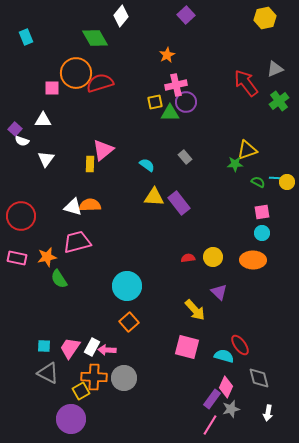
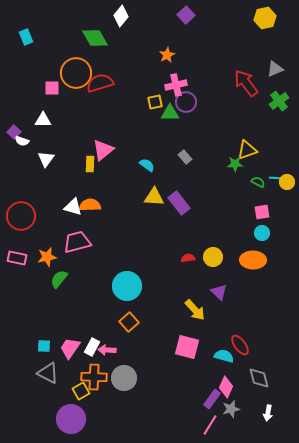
purple square at (15, 129): moved 1 px left, 3 px down
green semicircle at (59, 279): rotated 72 degrees clockwise
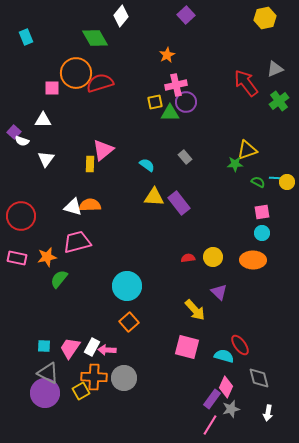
purple circle at (71, 419): moved 26 px left, 26 px up
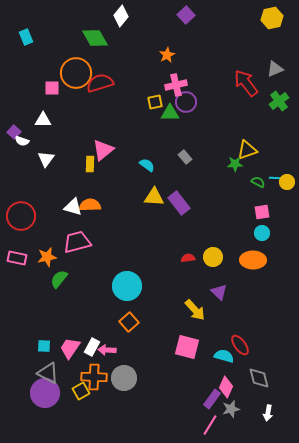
yellow hexagon at (265, 18): moved 7 px right
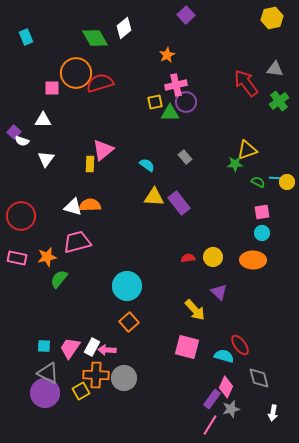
white diamond at (121, 16): moved 3 px right, 12 px down; rotated 10 degrees clockwise
gray triangle at (275, 69): rotated 30 degrees clockwise
orange cross at (94, 377): moved 2 px right, 2 px up
white arrow at (268, 413): moved 5 px right
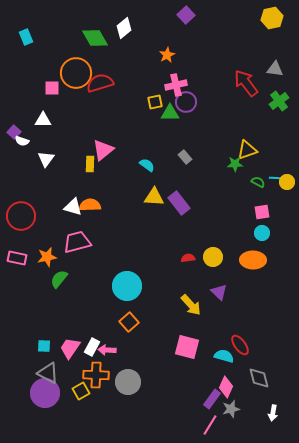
yellow arrow at (195, 310): moved 4 px left, 5 px up
gray circle at (124, 378): moved 4 px right, 4 px down
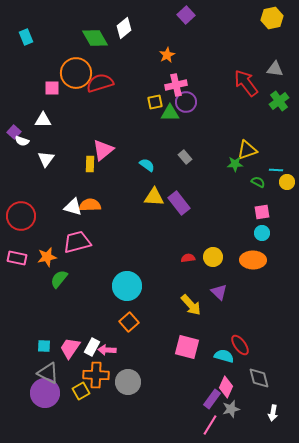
cyan line at (276, 178): moved 8 px up
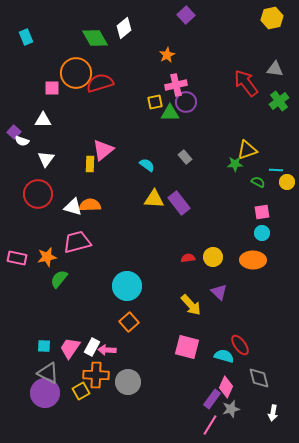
yellow triangle at (154, 197): moved 2 px down
red circle at (21, 216): moved 17 px right, 22 px up
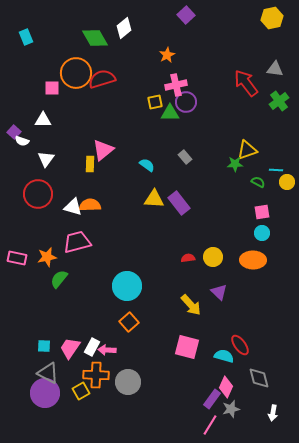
red semicircle at (100, 83): moved 2 px right, 4 px up
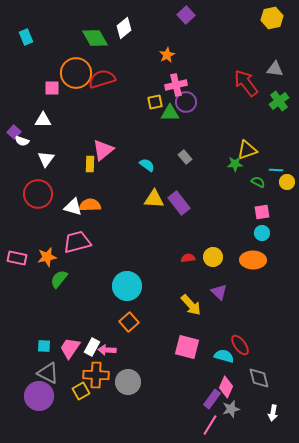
purple circle at (45, 393): moved 6 px left, 3 px down
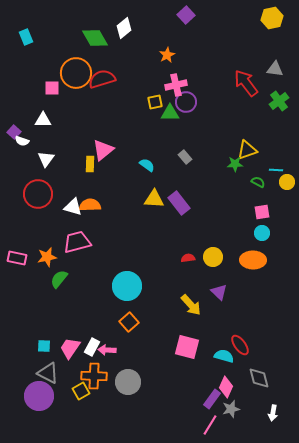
orange cross at (96, 375): moved 2 px left, 1 px down
